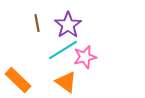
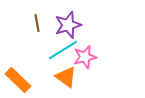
purple star: rotated 16 degrees clockwise
orange triangle: moved 5 px up
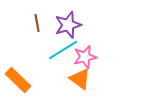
orange triangle: moved 14 px right, 2 px down
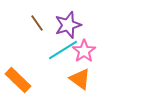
brown line: rotated 24 degrees counterclockwise
pink star: moved 1 px left, 6 px up; rotated 20 degrees counterclockwise
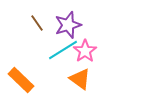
pink star: moved 1 px right
orange rectangle: moved 3 px right
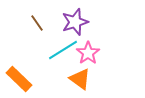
purple star: moved 7 px right, 3 px up
pink star: moved 3 px right, 2 px down
orange rectangle: moved 2 px left, 1 px up
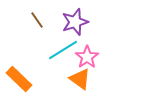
brown line: moved 3 px up
pink star: moved 1 px left, 4 px down
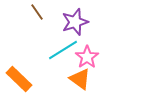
brown line: moved 8 px up
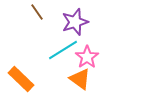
orange rectangle: moved 2 px right
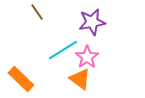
purple star: moved 17 px right; rotated 8 degrees clockwise
